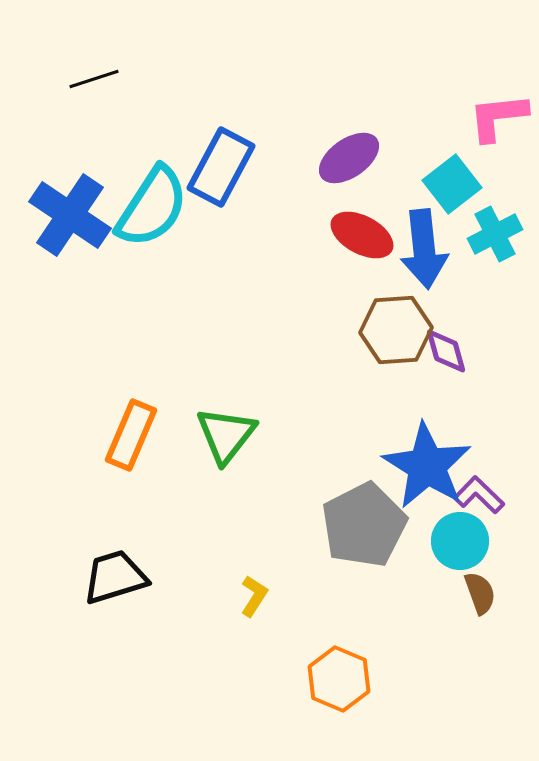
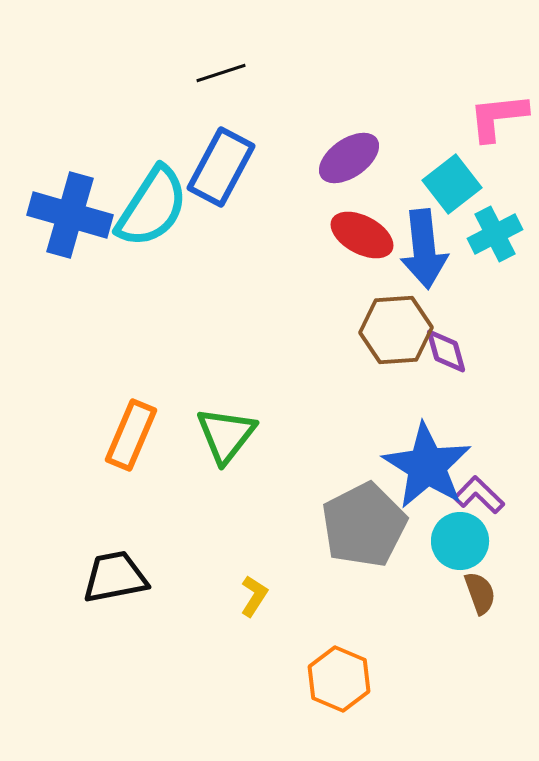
black line: moved 127 px right, 6 px up
blue cross: rotated 18 degrees counterclockwise
black trapezoid: rotated 6 degrees clockwise
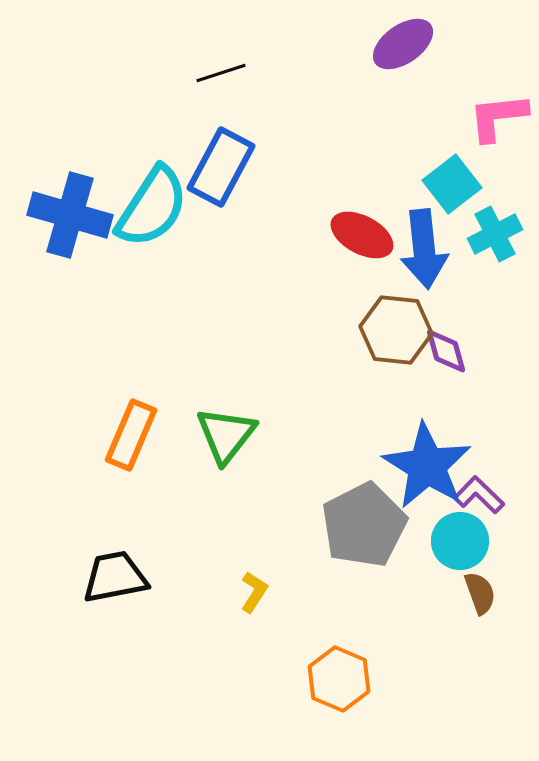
purple ellipse: moved 54 px right, 114 px up
brown hexagon: rotated 10 degrees clockwise
yellow L-shape: moved 4 px up
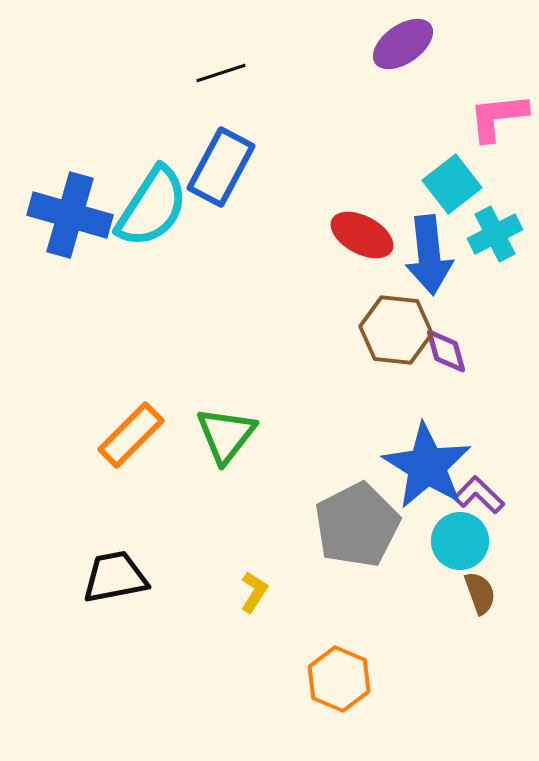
blue arrow: moved 5 px right, 6 px down
orange rectangle: rotated 22 degrees clockwise
gray pentagon: moved 7 px left
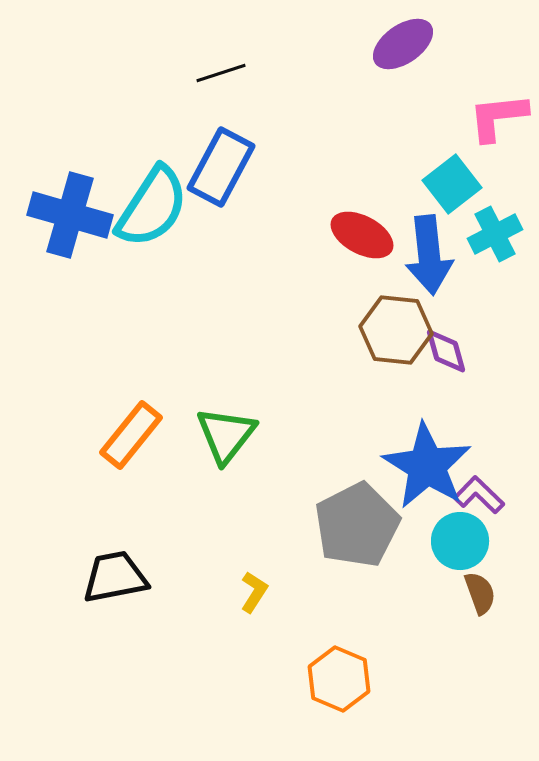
orange rectangle: rotated 6 degrees counterclockwise
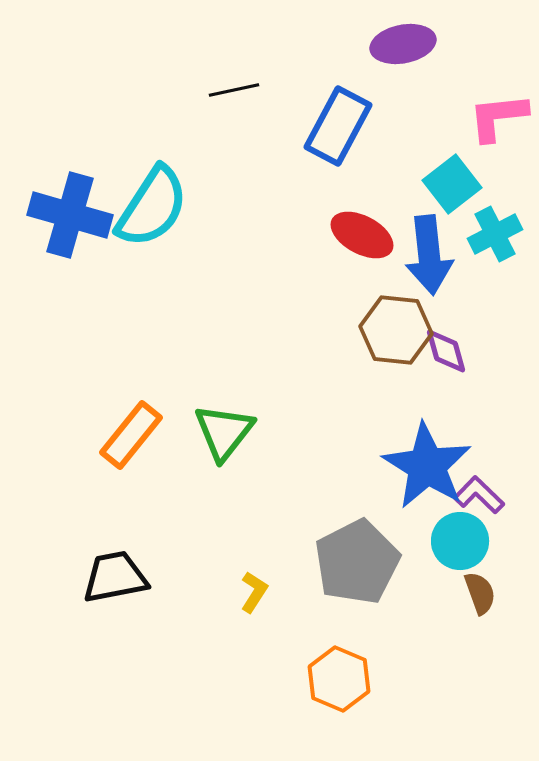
purple ellipse: rotated 24 degrees clockwise
black line: moved 13 px right, 17 px down; rotated 6 degrees clockwise
blue rectangle: moved 117 px right, 41 px up
green triangle: moved 2 px left, 3 px up
gray pentagon: moved 37 px down
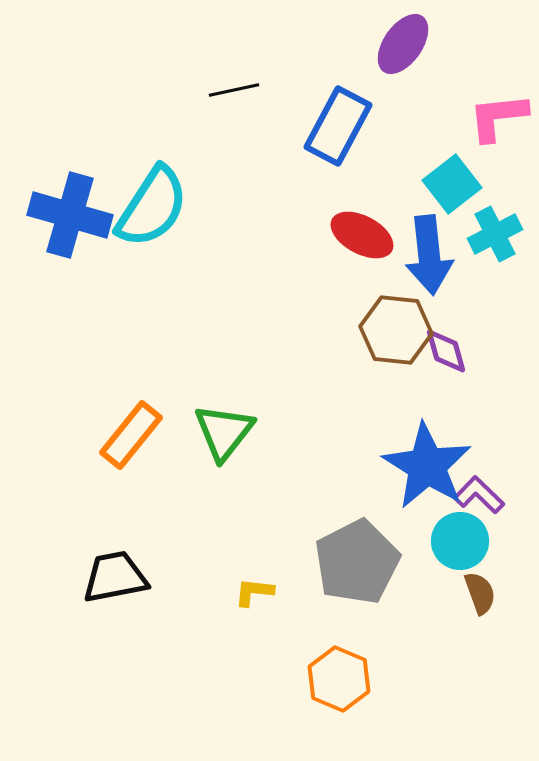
purple ellipse: rotated 44 degrees counterclockwise
yellow L-shape: rotated 117 degrees counterclockwise
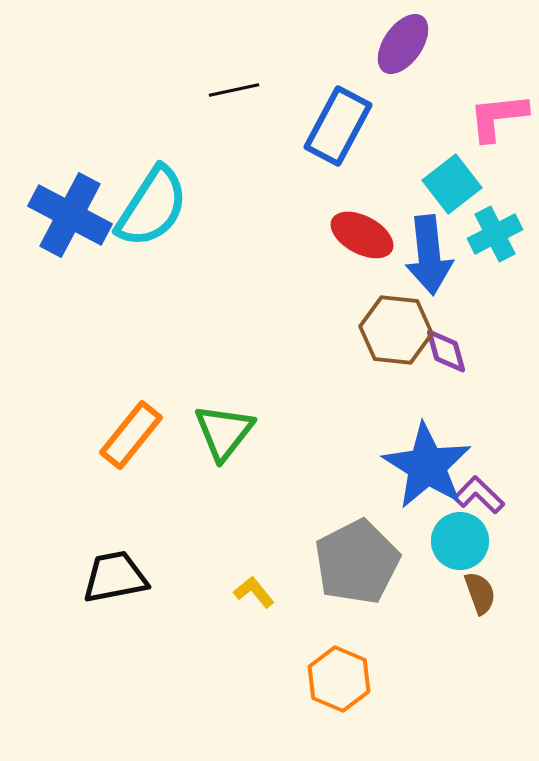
blue cross: rotated 12 degrees clockwise
yellow L-shape: rotated 45 degrees clockwise
